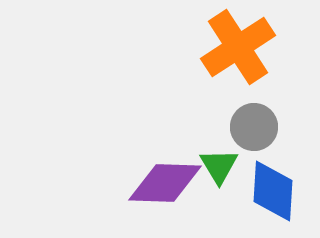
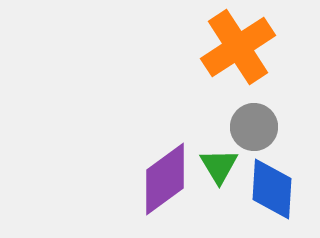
purple diamond: moved 4 px up; rotated 38 degrees counterclockwise
blue diamond: moved 1 px left, 2 px up
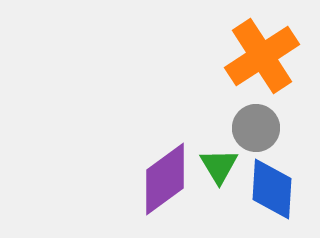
orange cross: moved 24 px right, 9 px down
gray circle: moved 2 px right, 1 px down
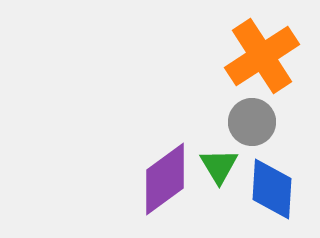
gray circle: moved 4 px left, 6 px up
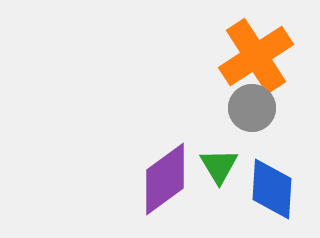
orange cross: moved 6 px left
gray circle: moved 14 px up
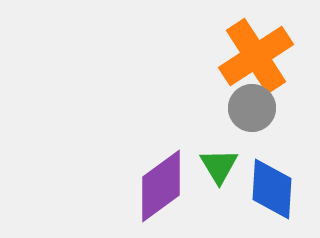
purple diamond: moved 4 px left, 7 px down
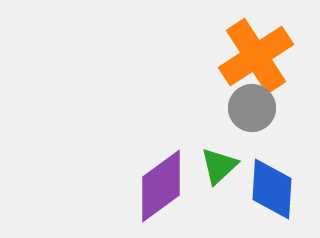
green triangle: rotated 18 degrees clockwise
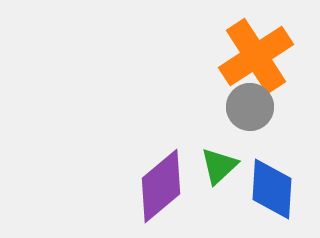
gray circle: moved 2 px left, 1 px up
purple diamond: rotated 4 degrees counterclockwise
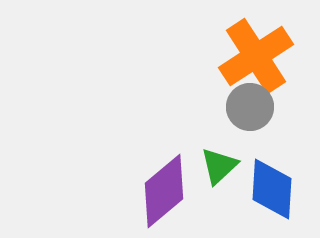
purple diamond: moved 3 px right, 5 px down
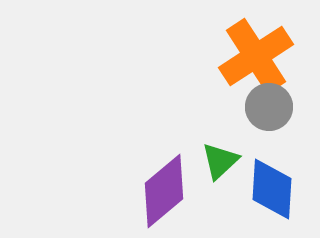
gray circle: moved 19 px right
green triangle: moved 1 px right, 5 px up
